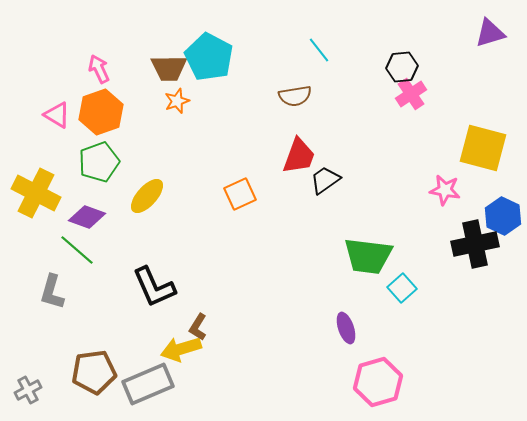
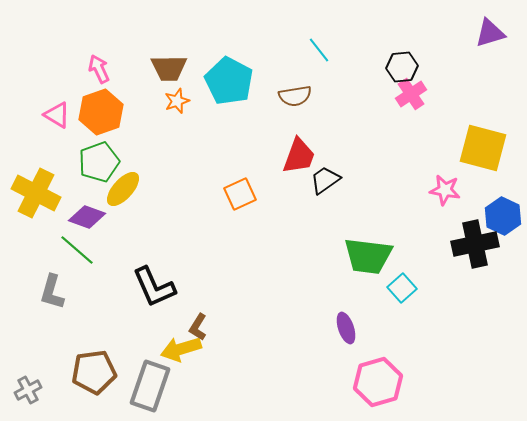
cyan pentagon: moved 20 px right, 24 px down
yellow ellipse: moved 24 px left, 7 px up
gray rectangle: moved 2 px right, 2 px down; rotated 48 degrees counterclockwise
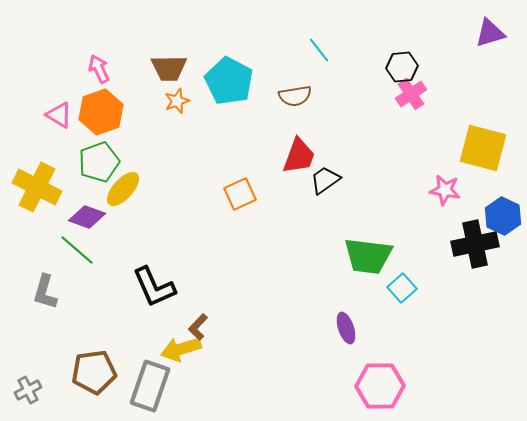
pink triangle: moved 2 px right
yellow cross: moved 1 px right, 6 px up
gray L-shape: moved 7 px left
brown L-shape: rotated 12 degrees clockwise
pink hexagon: moved 2 px right, 4 px down; rotated 15 degrees clockwise
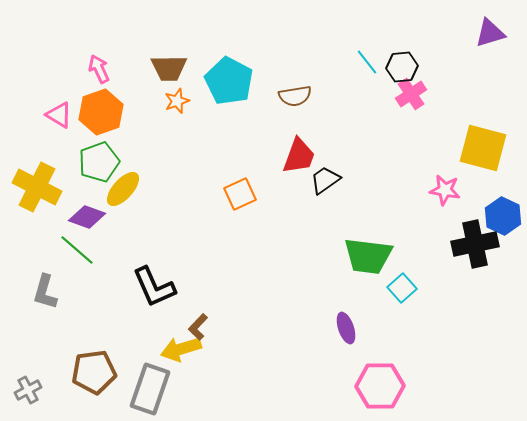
cyan line: moved 48 px right, 12 px down
gray rectangle: moved 3 px down
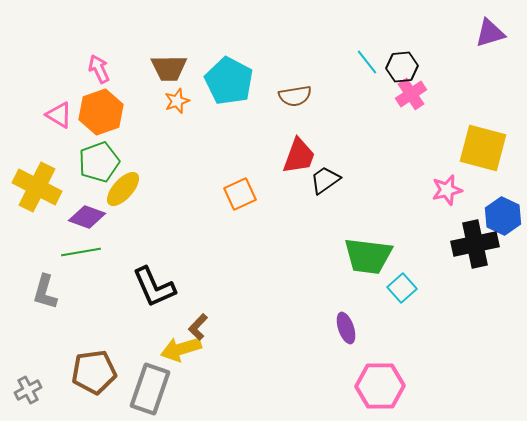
pink star: moved 2 px right; rotated 24 degrees counterclockwise
green line: moved 4 px right, 2 px down; rotated 51 degrees counterclockwise
